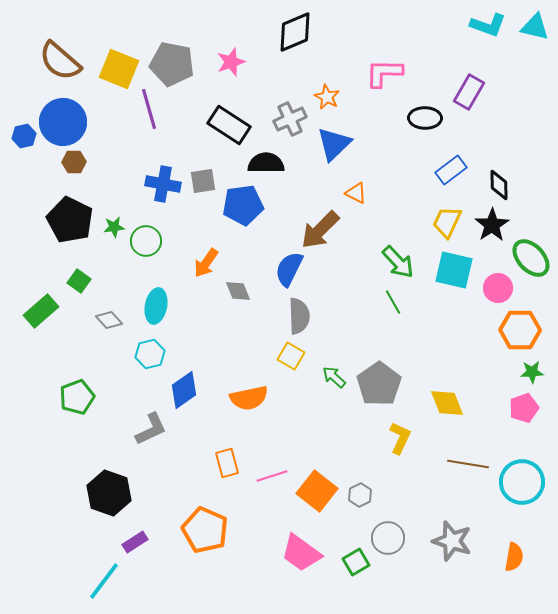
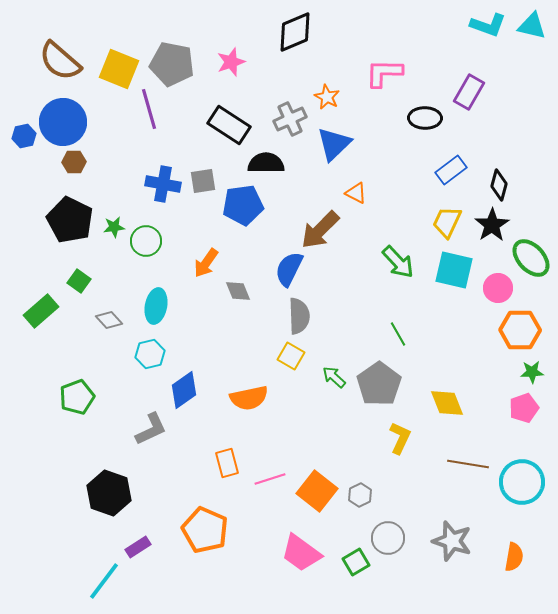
cyan triangle at (535, 27): moved 3 px left, 1 px up
black diamond at (499, 185): rotated 16 degrees clockwise
green line at (393, 302): moved 5 px right, 32 px down
pink line at (272, 476): moved 2 px left, 3 px down
purple rectangle at (135, 542): moved 3 px right, 5 px down
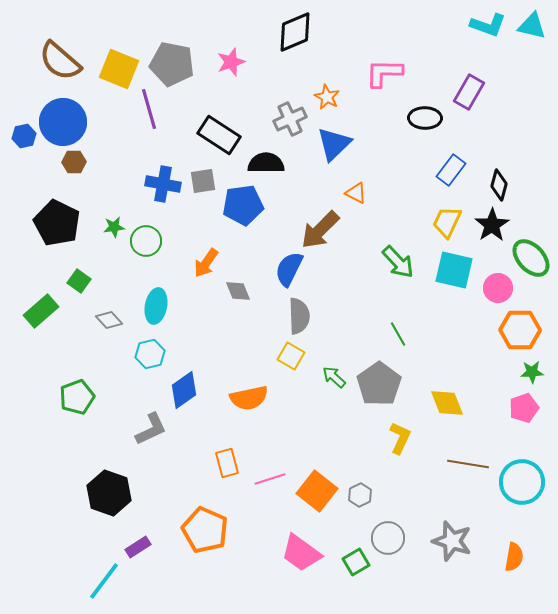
black rectangle at (229, 125): moved 10 px left, 10 px down
blue rectangle at (451, 170): rotated 16 degrees counterclockwise
black pentagon at (70, 220): moved 13 px left, 3 px down
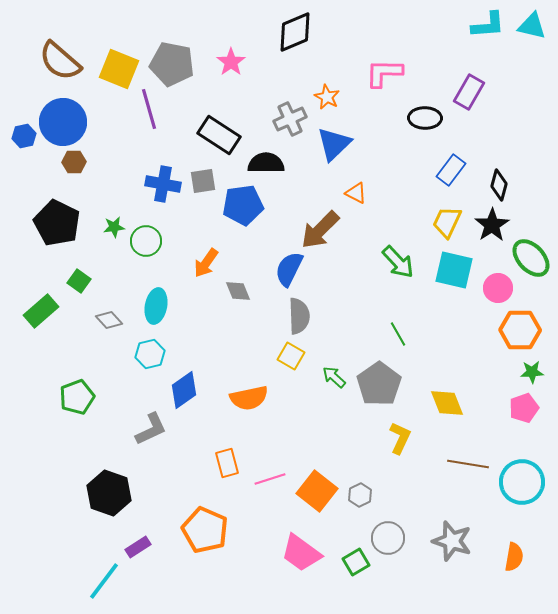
cyan L-shape at (488, 25): rotated 24 degrees counterclockwise
pink star at (231, 62): rotated 16 degrees counterclockwise
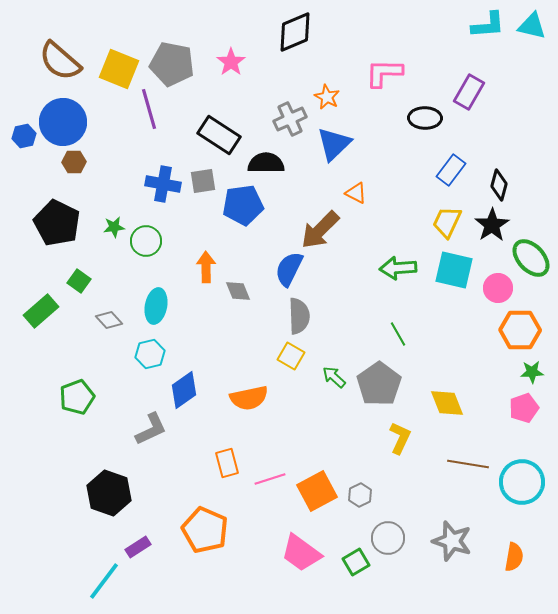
green arrow at (398, 262): moved 6 px down; rotated 129 degrees clockwise
orange arrow at (206, 263): moved 4 px down; rotated 144 degrees clockwise
orange square at (317, 491): rotated 24 degrees clockwise
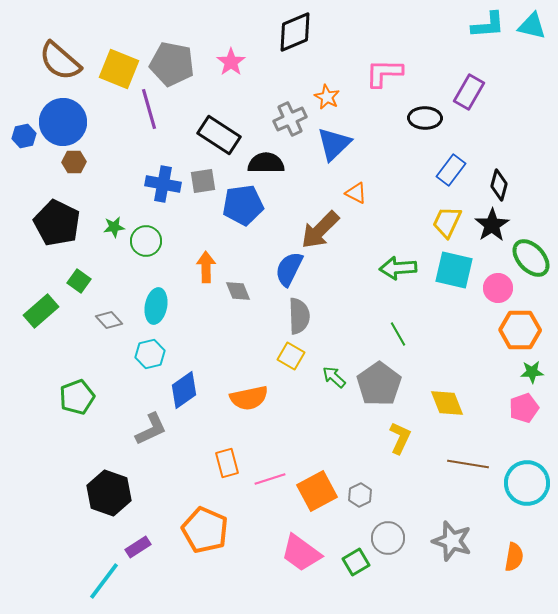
cyan circle at (522, 482): moved 5 px right, 1 px down
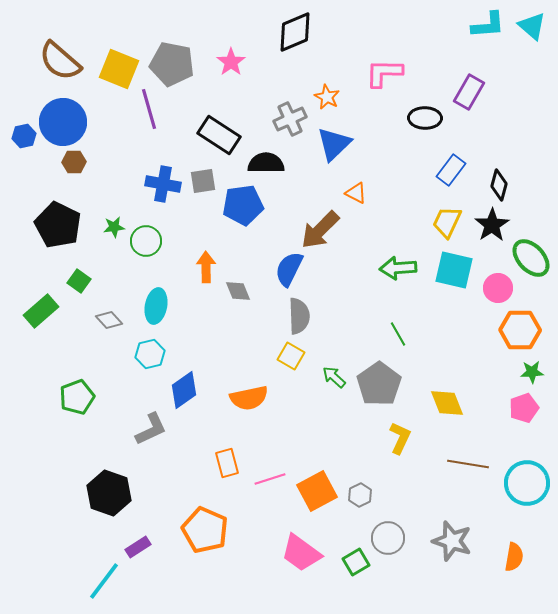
cyan triangle at (532, 26): rotated 28 degrees clockwise
black pentagon at (57, 223): moved 1 px right, 2 px down
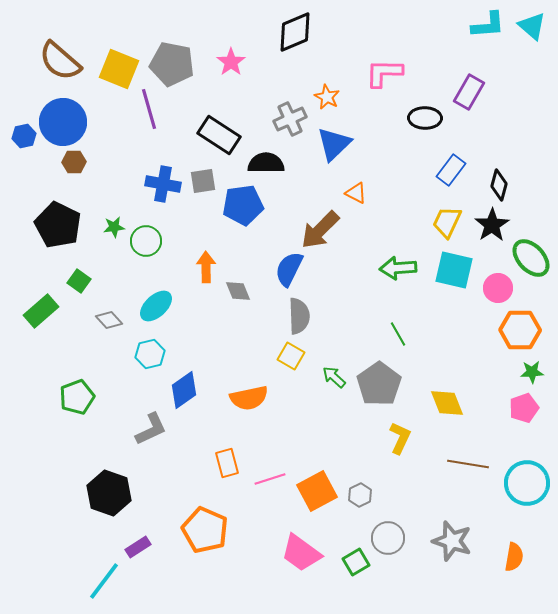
cyan ellipse at (156, 306): rotated 36 degrees clockwise
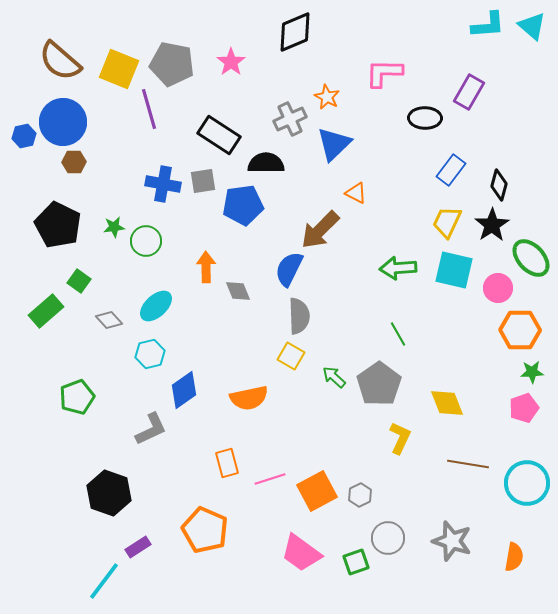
green rectangle at (41, 311): moved 5 px right
green square at (356, 562): rotated 12 degrees clockwise
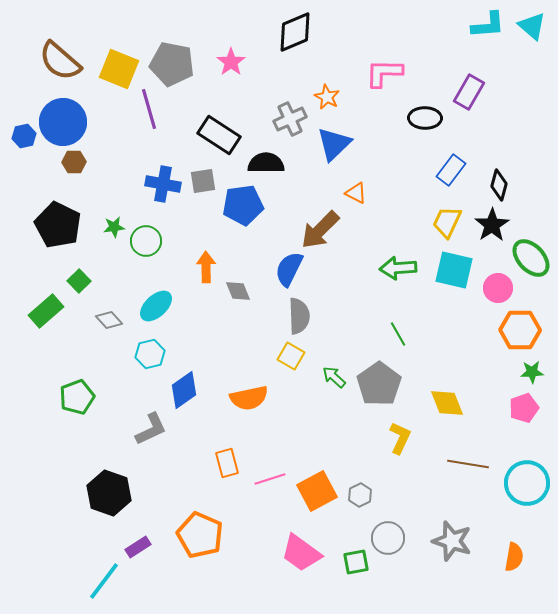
green square at (79, 281): rotated 10 degrees clockwise
orange pentagon at (205, 530): moved 5 px left, 5 px down
green square at (356, 562): rotated 8 degrees clockwise
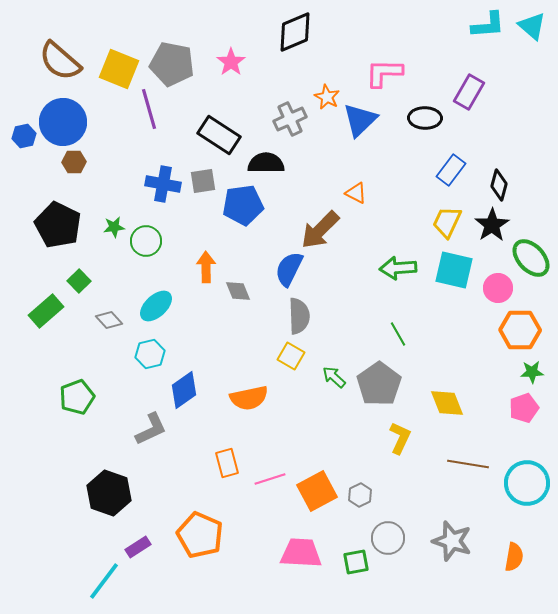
blue triangle at (334, 144): moved 26 px right, 24 px up
pink trapezoid at (301, 553): rotated 147 degrees clockwise
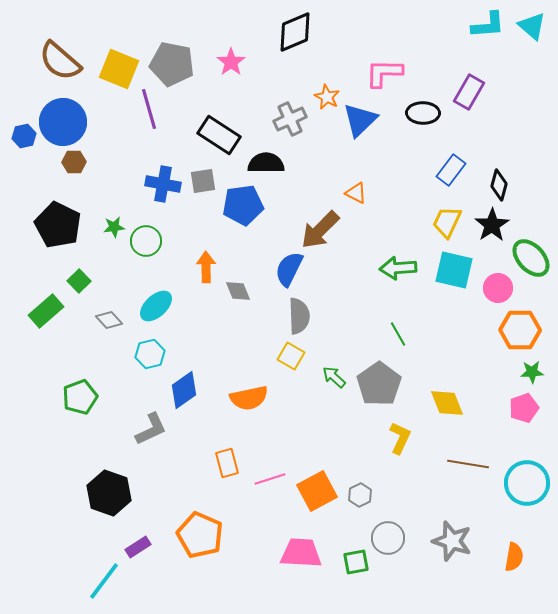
black ellipse at (425, 118): moved 2 px left, 5 px up
green pentagon at (77, 397): moved 3 px right
